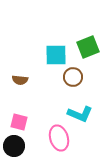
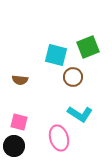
cyan square: rotated 15 degrees clockwise
cyan L-shape: rotated 10 degrees clockwise
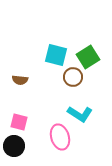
green square: moved 10 px down; rotated 10 degrees counterclockwise
pink ellipse: moved 1 px right, 1 px up
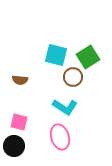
cyan L-shape: moved 15 px left, 7 px up
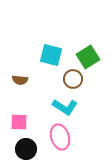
cyan square: moved 5 px left
brown circle: moved 2 px down
pink square: rotated 12 degrees counterclockwise
black circle: moved 12 px right, 3 px down
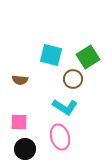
black circle: moved 1 px left
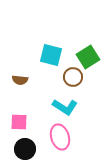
brown circle: moved 2 px up
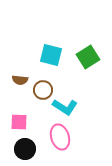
brown circle: moved 30 px left, 13 px down
